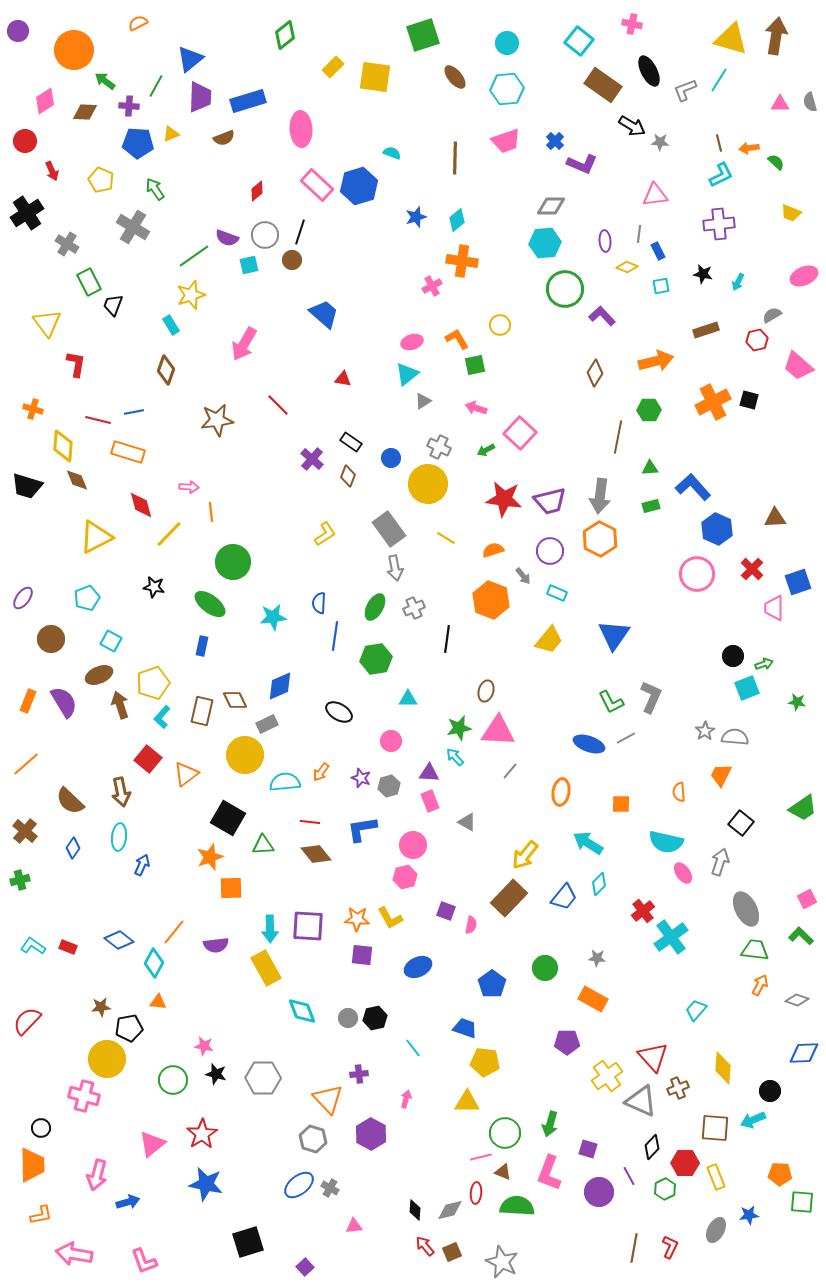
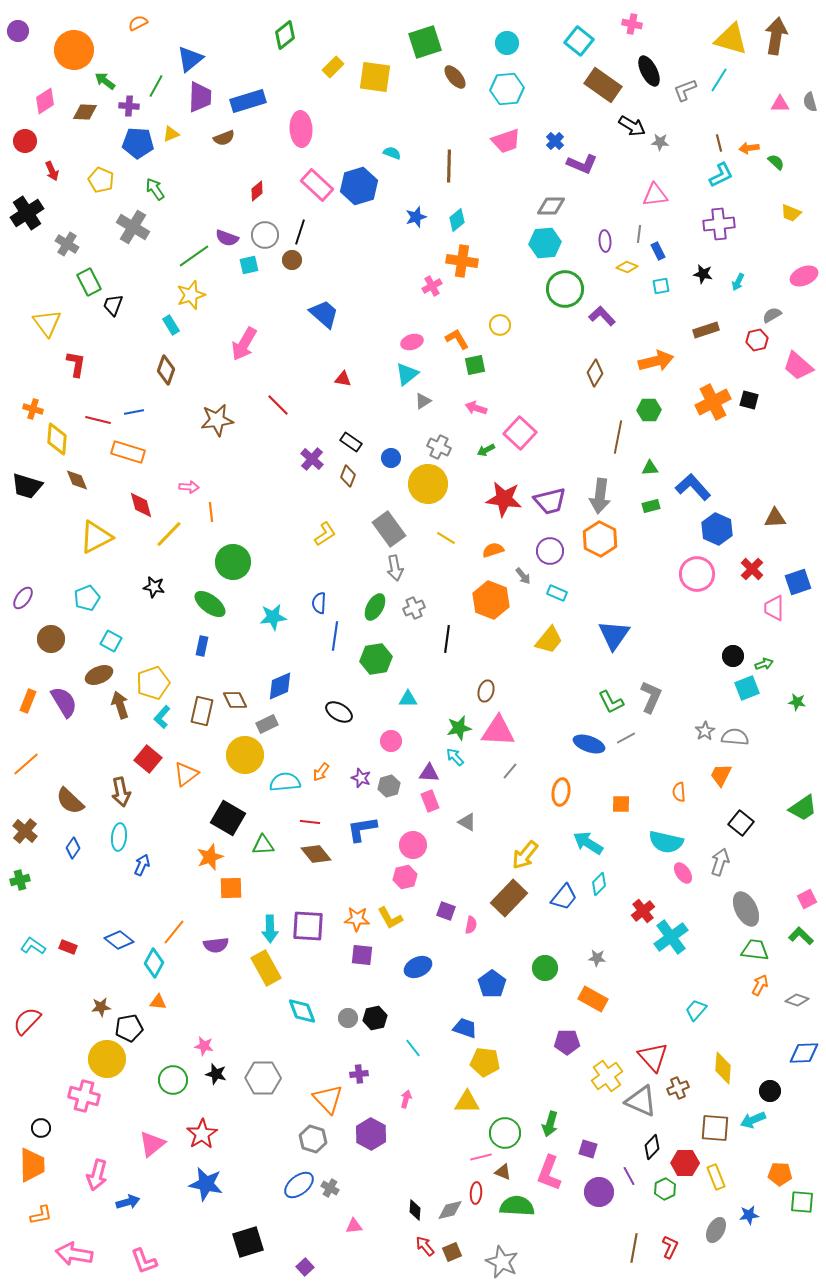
green square at (423, 35): moved 2 px right, 7 px down
brown line at (455, 158): moved 6 px left, 8 px down
yellow diamond at (63, 446): moved 6 px left, 7 px up
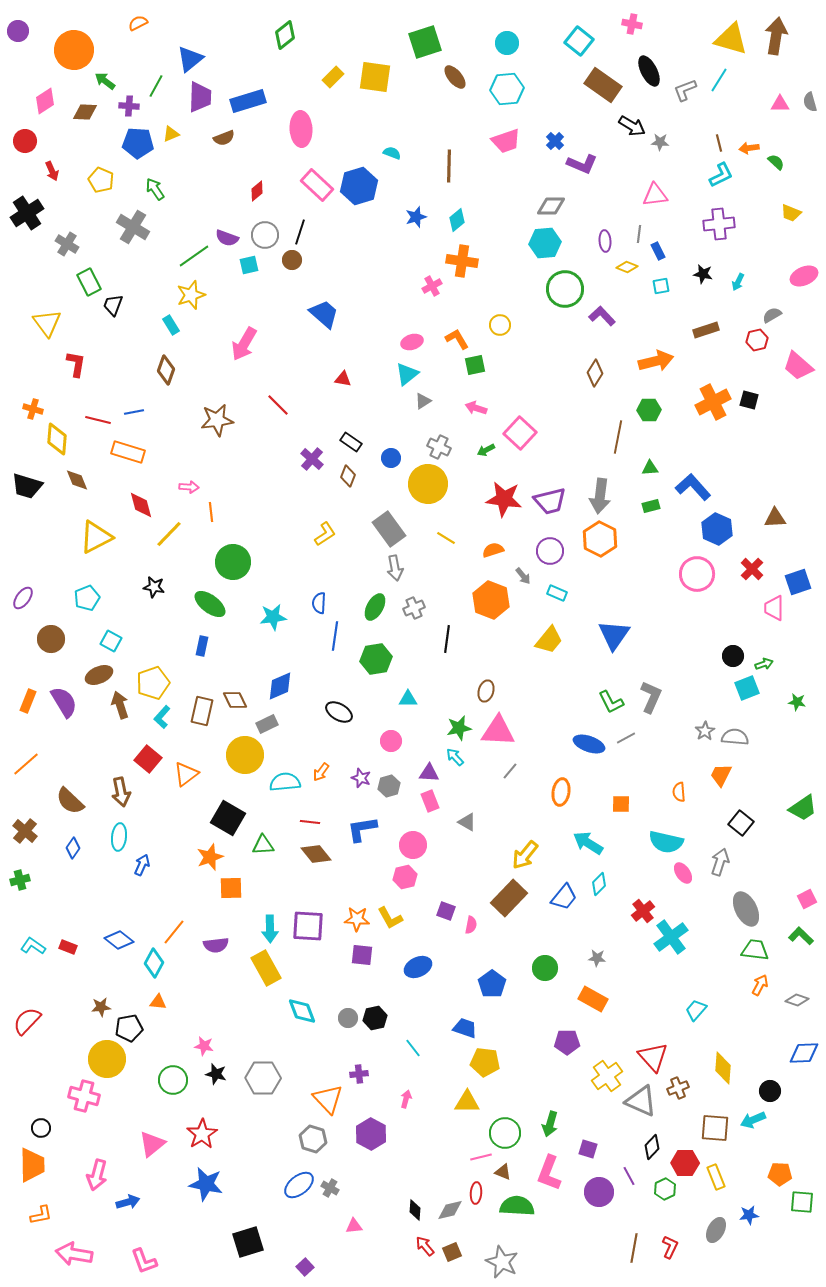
yellow rectangle at (333, 67): moved 10 px down
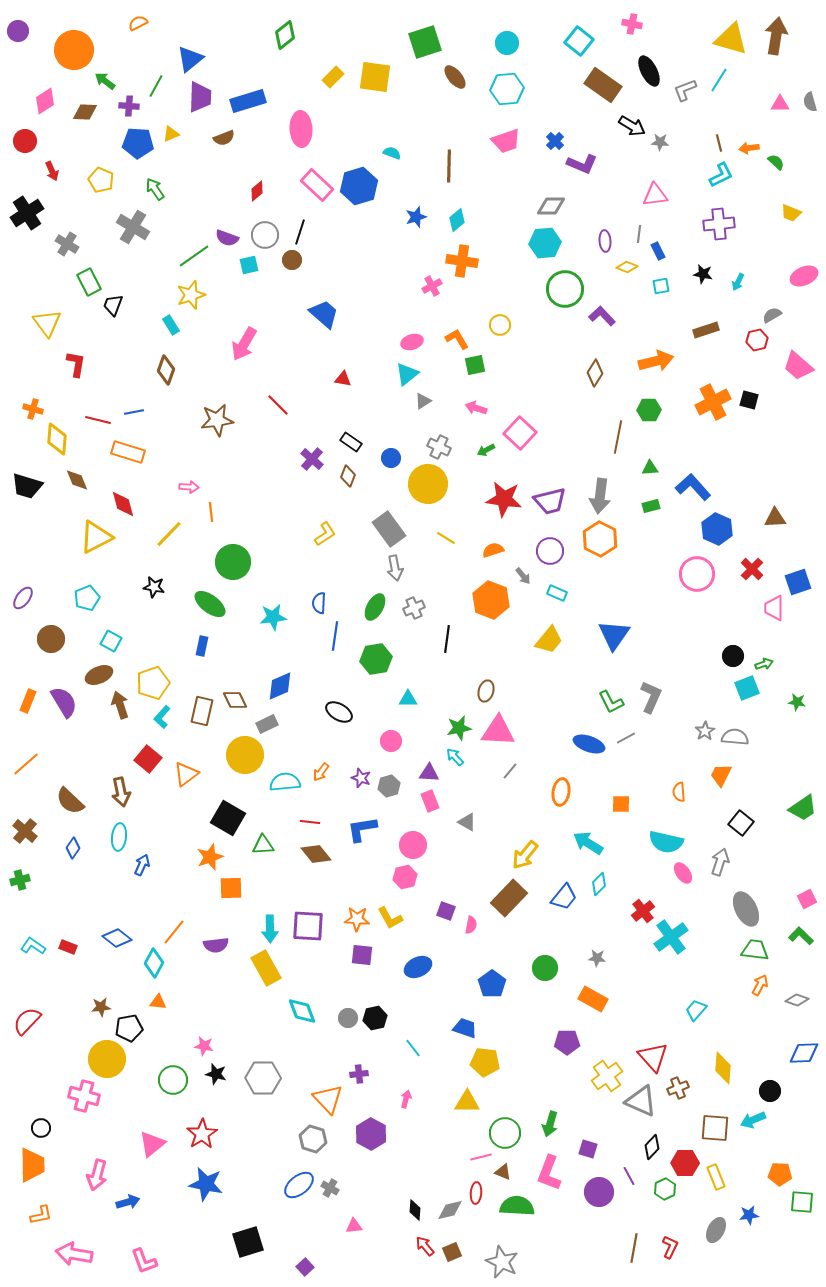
red diamond at (141, 505): moved 18 px left, 1 px up
blue diamond at (119, 940): moved 2 px left, 2 px up
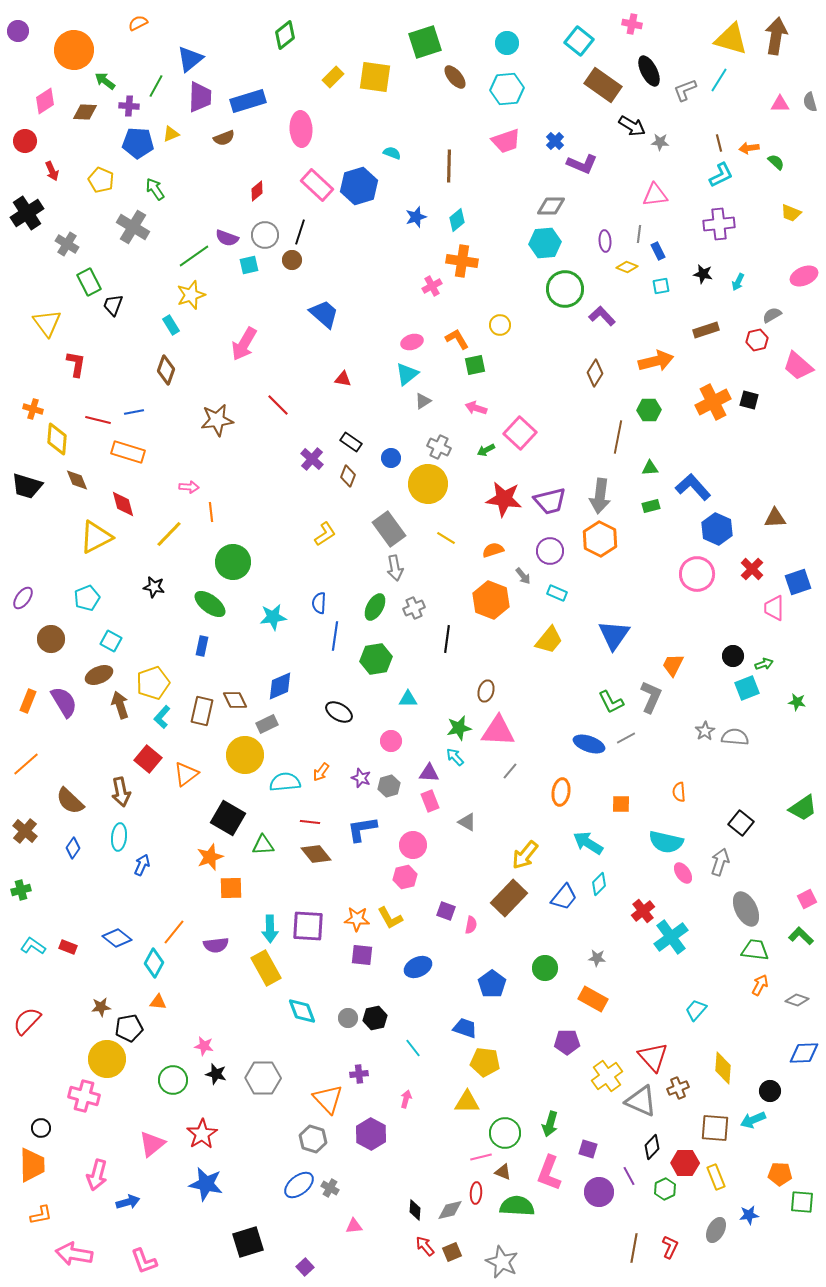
orange trapezoid at (721, 775): moved 48 px left, 110 px up
green cross at (20, 880): moved 1 px right, 10 px down
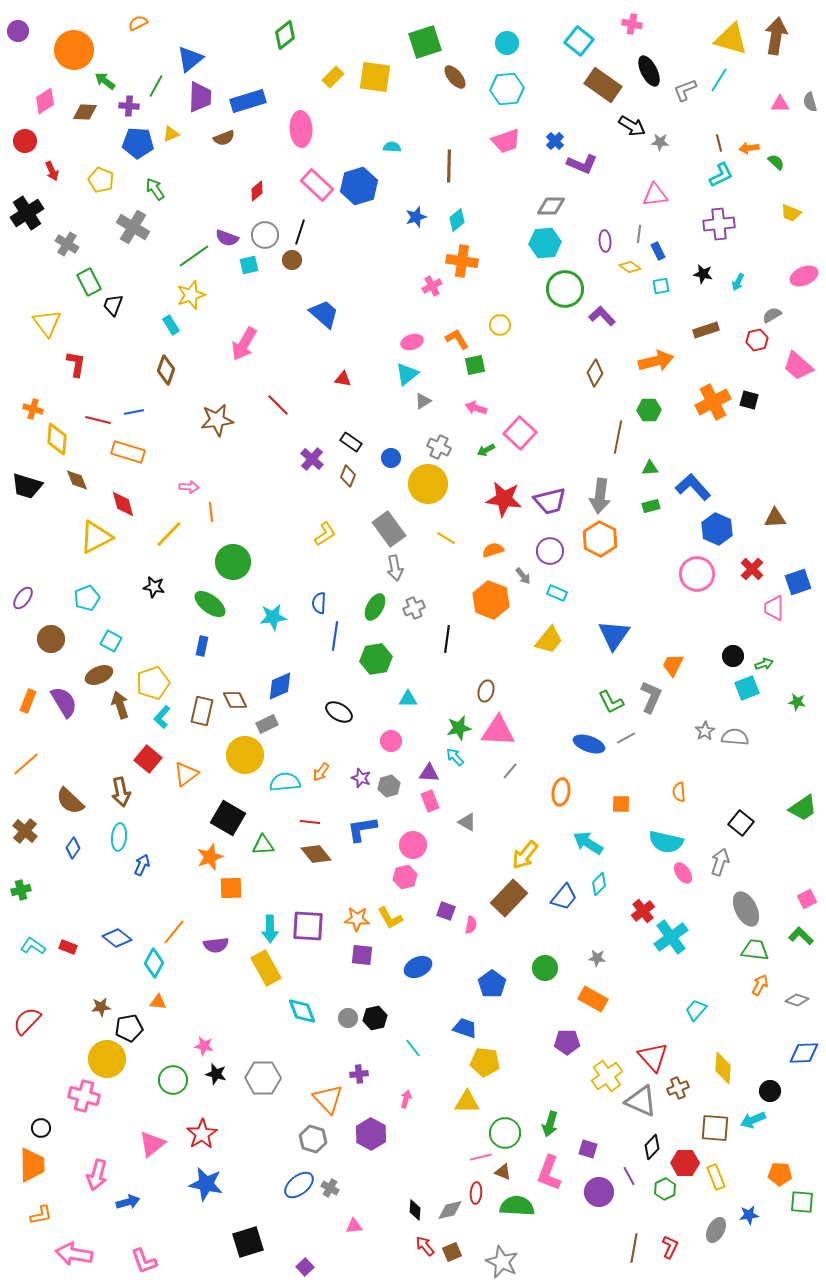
cyan semicircle at (392, 153): moved 6 px up; rotated 18 degrees counterclockwise
yellow diamond at (627, 267): moved 3 px right; rotated 15 degrees clockwise
